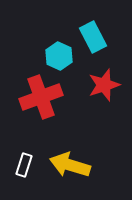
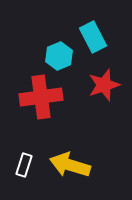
cyan hexagon: rotated 12 degrees clockwise
red cross: rotated 12 degrees clockwise
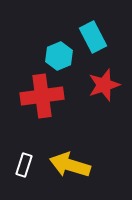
red cross: moved 1 px right, 1 px up
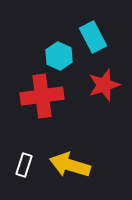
cyan hexagon: rotated 12 degrees counterclockwise
